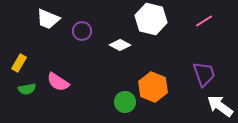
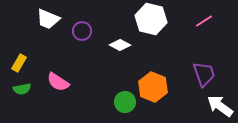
green semicircle: moved 5 px left
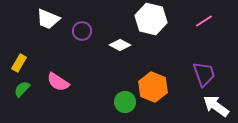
green semicircle: rotated 144 degrees clockwise
white arrow: moved 4 px left
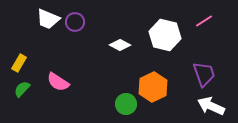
white hexagon: moved 14 px right, 16 px down
purple circle: moved 7 px left, 9 px up
orange hexagon: rotated 12 degrees clockwise
green circle: moved 1 px right, 2 px down
white arrow: moved 5 px left; rotated 12 degrees counterclockwise
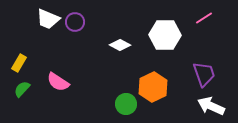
pink line: moved 3 px up
white hexagon: rotated 12 degrees counterclockwise
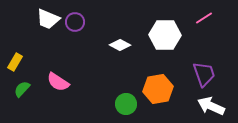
yellow rectangle: moved 4 px left, 1 px up
orange hexagon: moved 5 px right, 2 px down; rotated 16 degrees clockwise
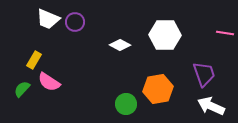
pink line: moved 21 px right, 15 px down; rotated 42 degrees clockwise
yellow rectangle: moved 19 px right, 2 px up
pink semicircle: moved 9 px left
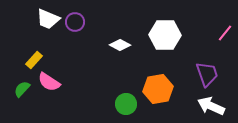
pink line: rotated 60 degrees counterclockwise
yellow rectangle: rotated 12 degrees clockwise
purple trapezoid: moved 3 px right
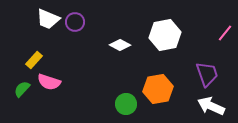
white hexagon: rotated 12 degrees counterclockwise
pink semicircle: rotated 15 degrees counterclockwise
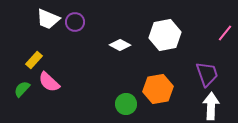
pink semicircle: rotated 25 degrees clockwise
white arrow: rotated 68 degrees clockwise
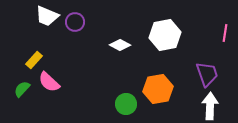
white trapezoid: moved 1 px left, 3 px up
pink line: rotated 30 degrees counterclockwise
white arrow: moved 1 px left
